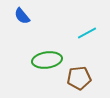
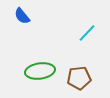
cyan line: rotated 18 degrees counterclockwise
green ellipse: moved 7 px left, 11 px down
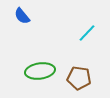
brown pentagon: rotated 15 degrees clockwise
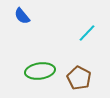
brown pentagon: rotated 20 degrees clockwise
